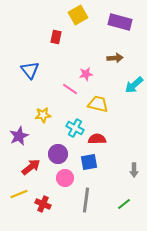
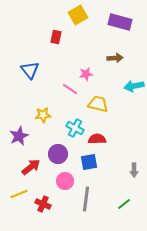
cyan arrow: moved 1 px down; rotated 30 degrees clockwise
pink circle: moved 3 px down
gray line: moved 1 px up
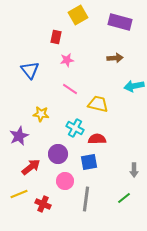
pink star: moved 19 px left, 14 px up
yellow star: moved 2 px left, 1 px up; rotated 14 degrees clockwise
green line: moved 6 px up
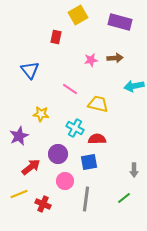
pink star: moved 24 px right
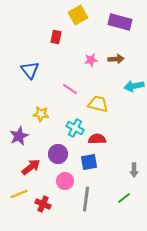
brown arrow: moved 1 px right, 1 px down
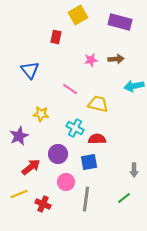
pink circle: moved 1 px right, 1 px down
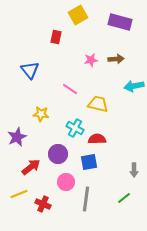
purple star: moved 2 px left, 1 px down
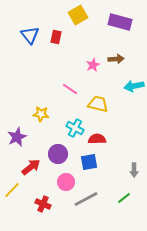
pink star: moved 2 px right, 5 px down; rotated 16 degrees counterclockwise
blue triangle: moved 35 px up
yellow line: moved 7 px left, 4 px up; rotated 24 degrees counterclockwise
gray line: rotated 55 degrees clockwise
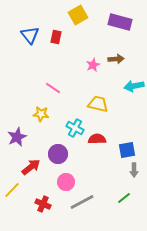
pink line: moved 17 px left, 1 px up
blue square: moved 38 px right, 12 px up
gray line: moved 4 px left, 3 px down
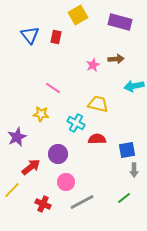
cyan cross: moved 1 px right, 5 px up
